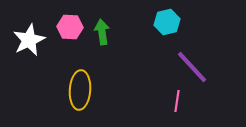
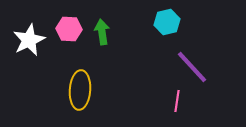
pink hexagon: moved 1 px left, 2 px down
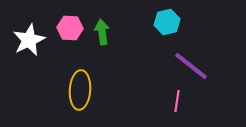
pink hexagon: moved 1 px right, 1 px up
purple line: moved 1 px left, 1 px up; rotated 9 degrees counterclockwise
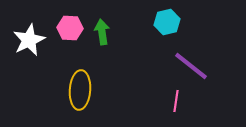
pink line: moved 1 px left
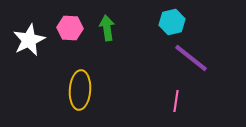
cyan hexagon: moved 5 px right
green arrow: moved 5 px right, 4 px up
purple line: moved 8 px up
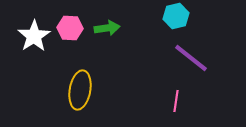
cyan hexagon: moved 4 px right, 6 px up
green arrow: rotated 90 degrees clockwise
white star: moved 5 px right, 4 px up; rotated 8 degrees counterclockwise
yellow ellipse: rotated 6 degrees clockwise
